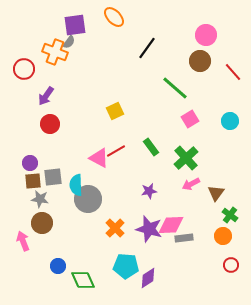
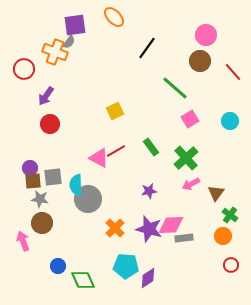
purple circle at (30, 163): moved 5 px down
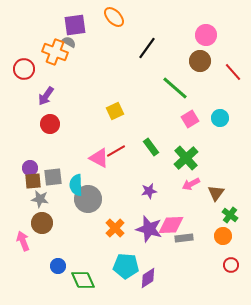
gray semicircle at (69, 42): rotated 96 degrees counterclockwise
cyan circle at (230, 121): moved 10 px left, 3 px up
